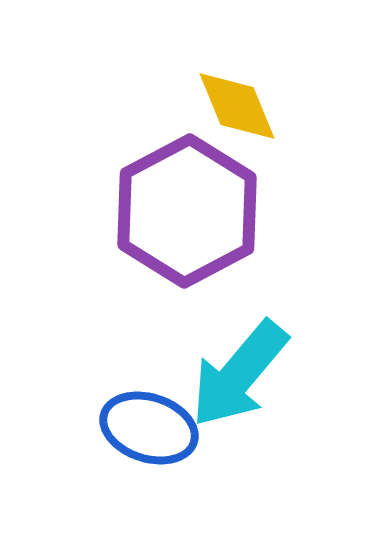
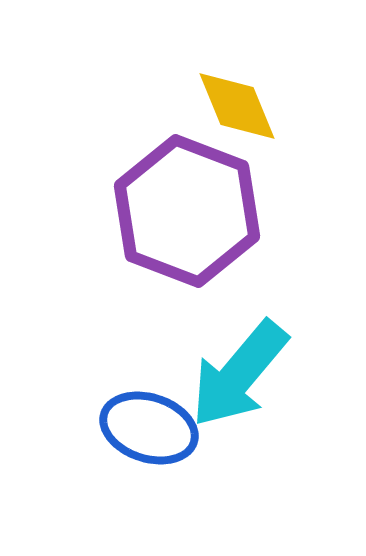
purple hexagon: rotated 11 degrees counterclockwise
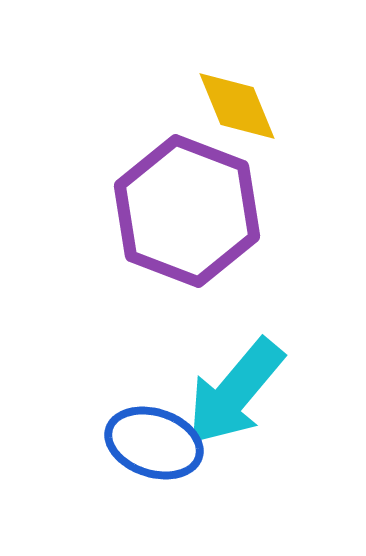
cyan arrow: moved 4 px left, 18 px down
blue ellipse: moved 5 px right, 15 px down
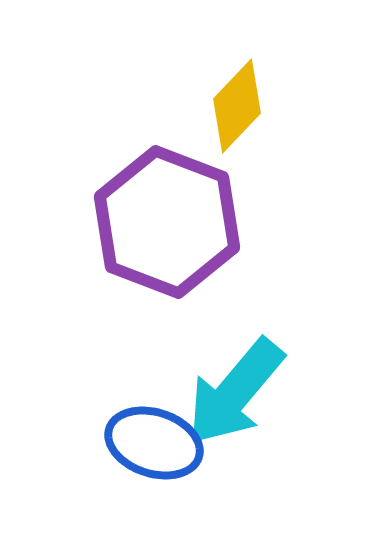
yellow diamond: rotated 66 degrees clockwise
purple hexagon: moved 20 px left, 11 px down
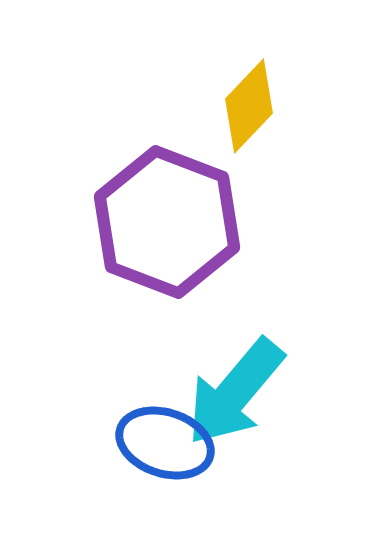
yellow diamond: moved 12 px right
blue ellipse: moved 11 px right
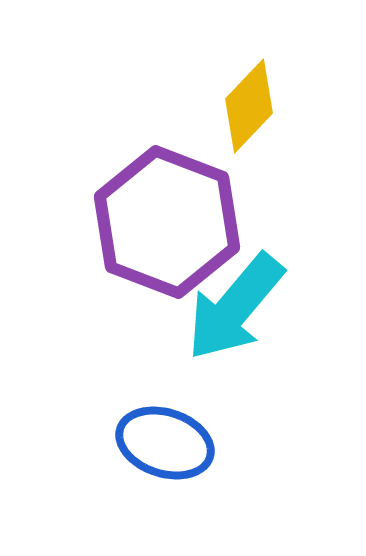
cyan arrow: moved 85 px up
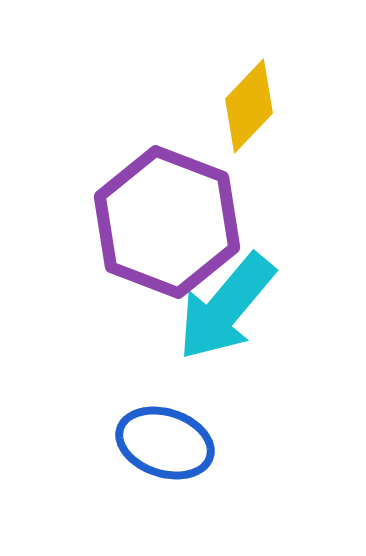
cyan arrow: moved 9 px left
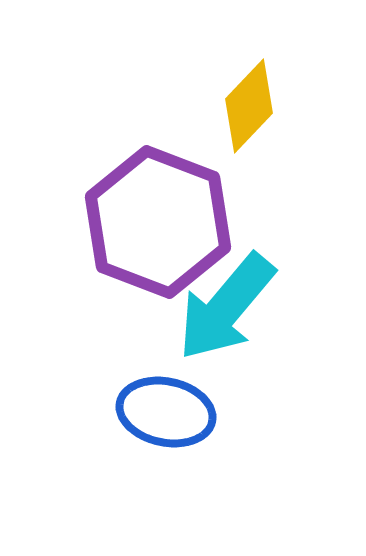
purple hexagon: moved 9 px left
blue ellipse: moved 1 px right, 31 px up; rotated 6 degrees counterclockwise
